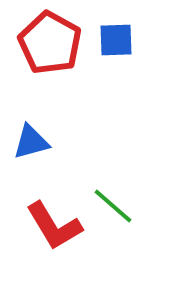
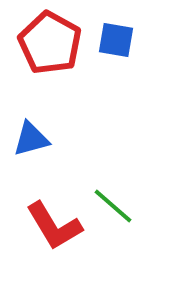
blue square: rotated 12 degrees clockwise
blue triangle: moved 3 px up
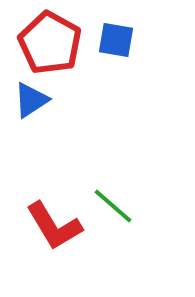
blue triangle: moved 39 px up; rotated 18 degrees counterclockwise
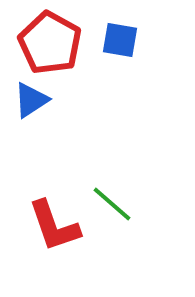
blue square: moved 4 px right
green line: moved 1 px left, 2 px up
red L-shape: rotated 12 degrees clockwise
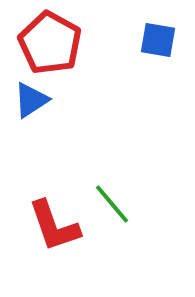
blue square: moved 38 px right
green line: rotated 9 degrees clockwise
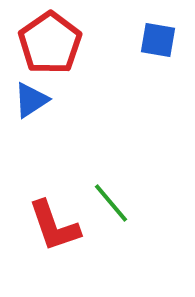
red pentagon: rotated 8 degrees clockwise
green line: moved 1 px left, 1 px up
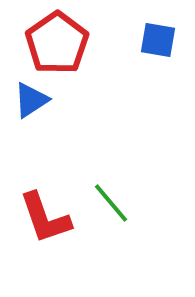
red pentagon: moved 7 px right
red L-shape: moved 9 px left, 8 px up
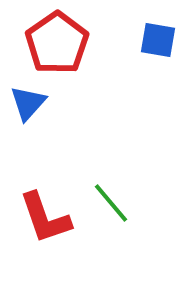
blue triangle: moved 3 px left, 3 px down; rotated 15 degrees counterclockwise
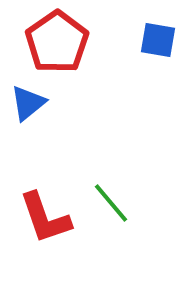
red pentagon: moved 1 px up
blue triangle: rotated 9 degrees clockwise
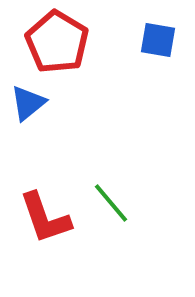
red pentagon: rotated 6 degrees counterclockwise
